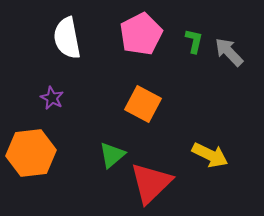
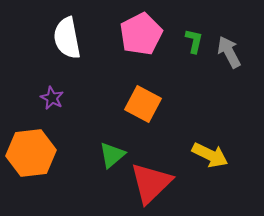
gray arrow: rotated 16 degrees clockwise
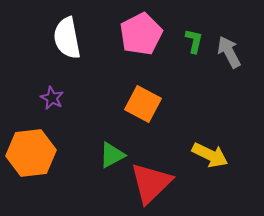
green triangle: rotated 12 degrees clockwise
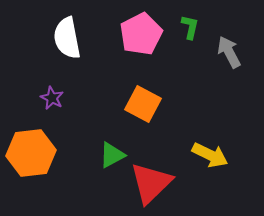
green L-shape: moved 4 px left, 14 px up
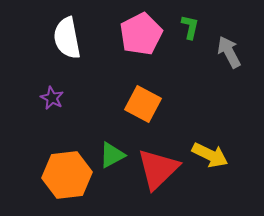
orange hexagon: moved 36 px right, 22 px down
red triangle: moved 7 px right, 14 px up
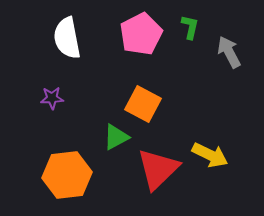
purple star: rotated 30 degrees counterclockwise
green triangle: moved 4 px right, 18 px up
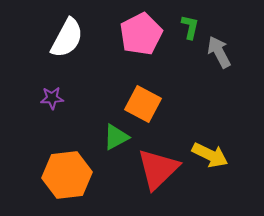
white semicircle: rotated 141 degrees counterclockwise
gray arrow: moved 10 px left
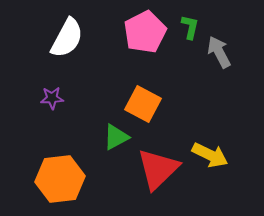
pink pentagon: moved 4 px right, 2 px up
orange hexagon: moved 7 px left, 4 px down
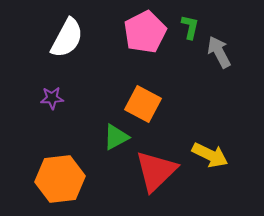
red triangle: moved 2 px left, 2 px down
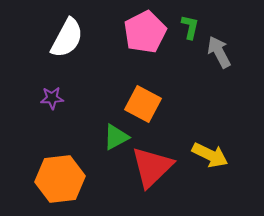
red triangle: moved 4 px left, 4 px up
